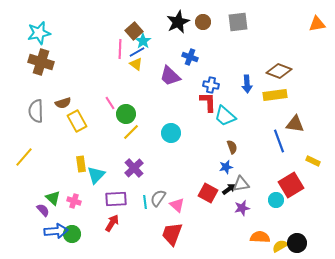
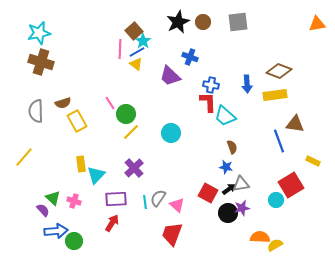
blue star at (226, 167): rotated 24 degrees clockwise
green circle at (72, 234): moved 2 px right, 7 px down
black circle at (297, 243): moved 69 px left, 30 px up
yellow semicircle at (280, 246): moved 5 px left, 1 px up
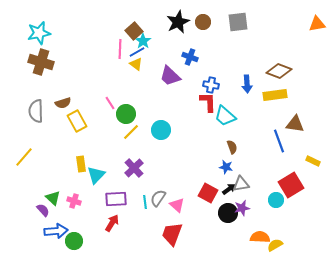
cyan circle at (171, 133): moved 10 px left, 3 px up
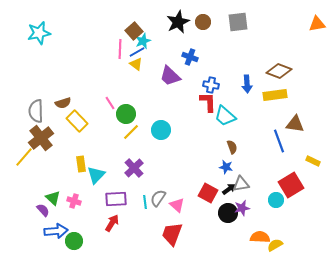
cyan star at (143, 41): rotated 14 degrees clockwise
brown cross at (41, 62): moved 76 px down; rotated 35 degrees clockwise
yellow rectangle at (77, 121): rotated 15 degrees counterclockwise
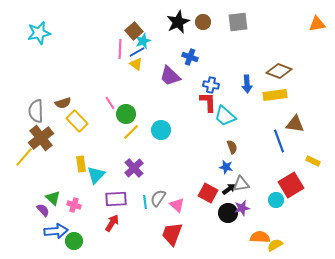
pink cross at (74, 201): moved 4 px down
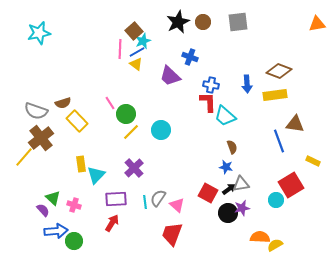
gray semicircle at (36, 111): rotated 70 degrees counterclockwise
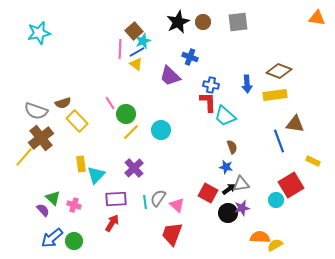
orange triangle at (317, 24): moved 6 px up; rotated 18 degrees clockwise
blue arrow at (56, 231): moved 4 px left, 7 px down; rotated 145 degrees clockwise
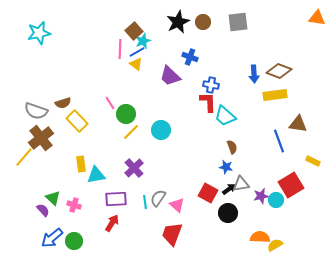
blue arrow at (247, 84): moved 7 px right, 10 px up
brown triangle at (295, 124): moved 3 px right
cyan triangle at (96, 175): rotated 36 degrees clockwise
purple star at (242, 208): moved 19 px right, 12 px up
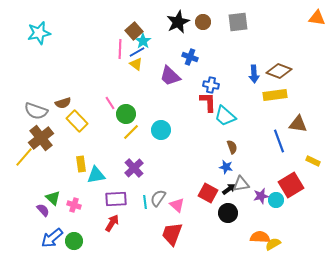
cyan star at (143, 41): rotated 14 degrees counterclockwise
yellow semicircle at (275, 245): moved 2 px left, 1 px up
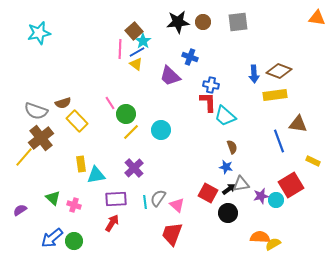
black star at (178, 22): rotated 20 degrees clockwise
purple semicircle at (43, 210): moved 23 px left; rotated 80 degrees counterclockwise
